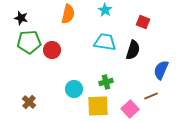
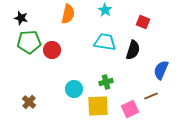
pink square: rotated 18 degrees clockwise
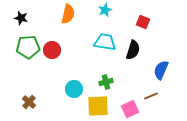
cyan star: rotated 16 degrees clockwise
green pentagon: moved 1 px left, 5 px down
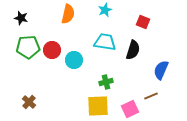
cyan circle: moved 29 px up
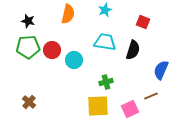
black star: moved 7 px right, 3 px down
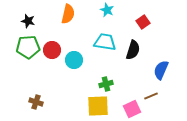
cyan star: moved 2 px right; rotated 24 degrees counterclockwise
red square: rotated 32 degrees clockwise
green cross: moved 2 px down
brown cross: moved 7 px right; rotated 24 degrees counterclockwise
pink square: moved 2 px right
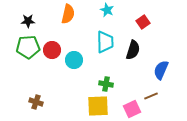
black star: rotated 16 degrees counterclockwise
cyan trapezoid: rotated 80 degrees clockwise
green cross: rotated 24 degrees clockwise
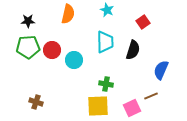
pink square: moved 1 px up
